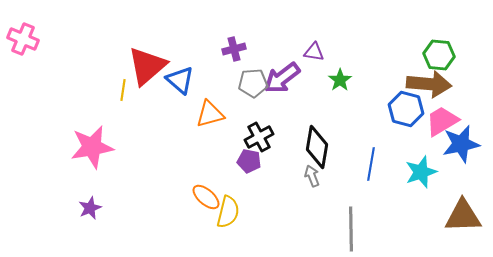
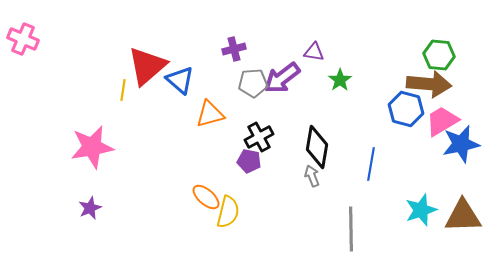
cyan star: moved 38 px down
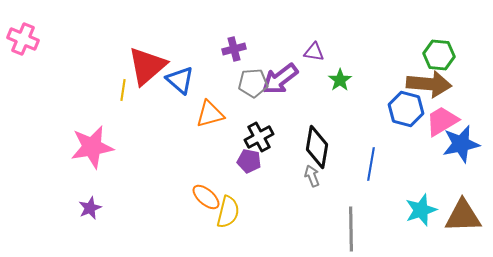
purple arrow: moved 2 px left, 1 px down
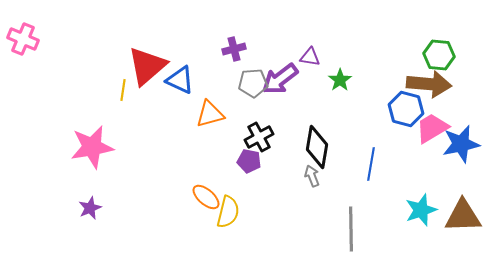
purple triangle: moved 4 px left, 5 px down
blue triangle: rotated 16 degrees counterclockwise
pink trapezoid: moved 10 px left, 7 px down
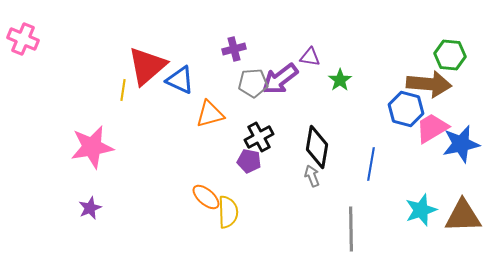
green hexagon: moved 11 px right
yellow semicircle: rotated 16 degrees counterclockwise
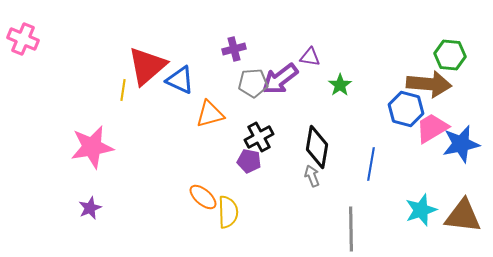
green star: moved 5 px down
orange ellipse: moved 3 px left
brown triangle: rotated 9 degrees clockwise
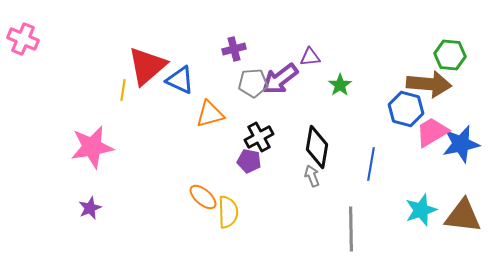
purple triangle: rotated 15 degrees counterclockwise
pink trapezoid: moved 4 px down
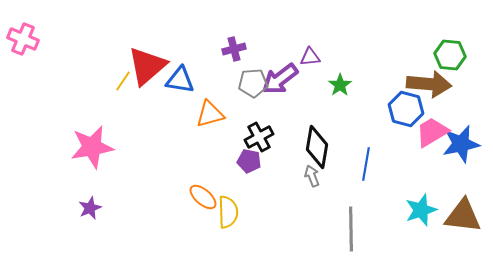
blue triangle: rotated 16 degrees counterclockwise
yellow line: moved 9 px up; rotated 25 degrees clockwise
blue line: moved 5 px left
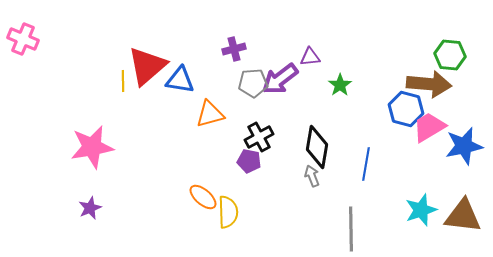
yellow line: rotated 35 degrees counterclockwise
pink trapezoid: moved 3 px left, 5 px up
blue star: moved 3 px right, 2 px down
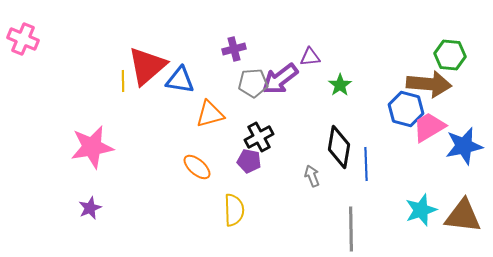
black diamond: moved 22 px right
blue line: rotated 12 degrees counterclockwise
orange ellipse: moved 6 px left, 30 px up
yellow semicircle: moved 6 px right, 2 px up
